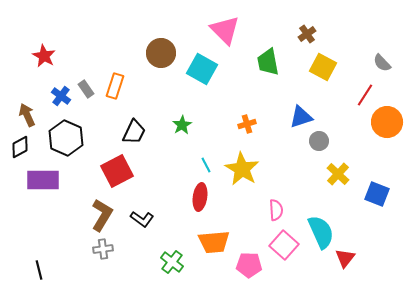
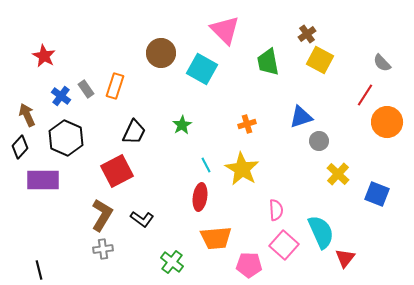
yellow square: moved 3 px left, 7 px up
black diamond: rotated 20 degrees counterclockwise
orange trapezoid: moved 2 px right, 4 px up
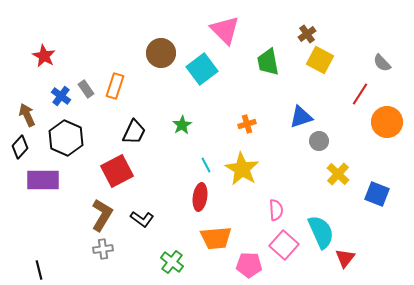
cyan square: rotated 24 degrees clockwise
red line: moved 5 px left, 1 px up
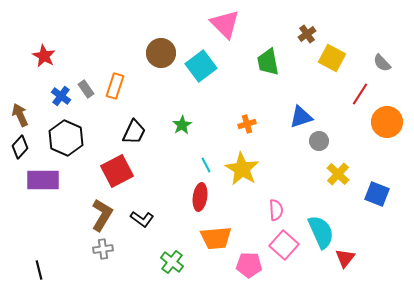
pink triangle: moved 6 px up
yellow square: moved 12 px right, 2 px up
cyan square: moved 1 px left, 3 px up
brown arrow: moved 7 px left
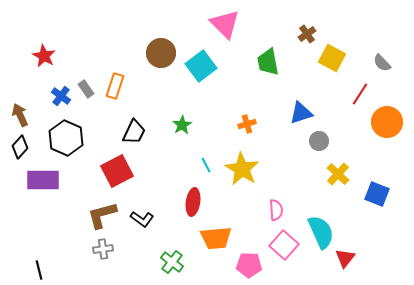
blue triangle: moved 4 px up
red ellipse: moved 7 px left, 5 px down
brown L-shape: rotated 136 degrees counterclockwise
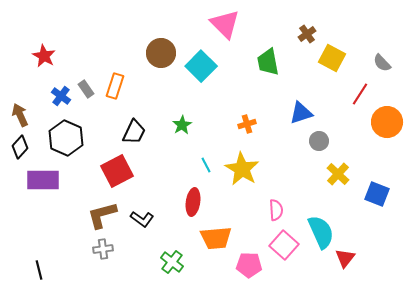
cyan square: rotated 8 degrees counterclockwise
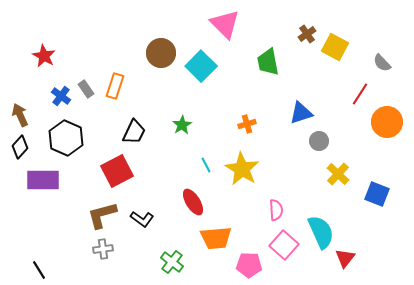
yellow square: moved 3 px right, 11 px up
red ellipse: rotated 40 degrees counterclockwise
black line: rotated 18 degrees counterclockwise
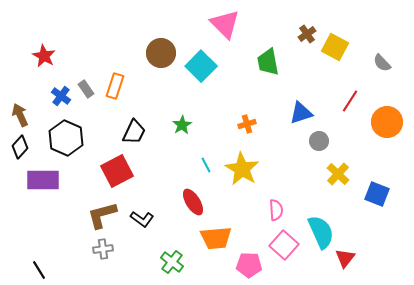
red line: moved 10 px left, 7 px down
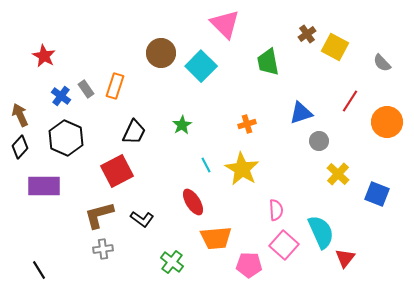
purple rectangle: moved 1 px right, 6 px down
brown L-shape: moved 3 px left
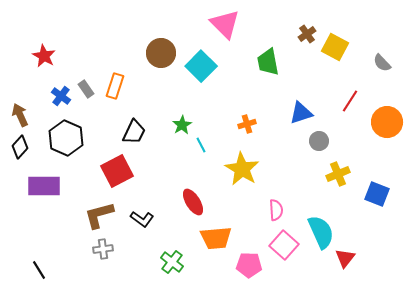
cyan line: moved 5 px left, 20 px up
yellow cross: rotated 25 degrees clockwise
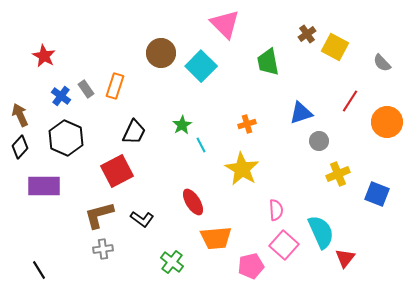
pink pentagon: moved 2 px right, 1 px down; rotated 15 degrees counterclockwise
